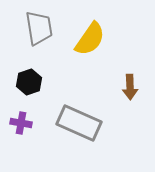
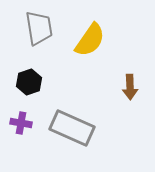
yellow semicircle: moved 1 px down
gray rectangle: moved 7 px left, 5 px down
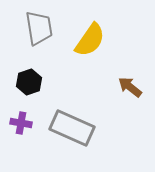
brown arrow: rotated 130 degrees clockwise
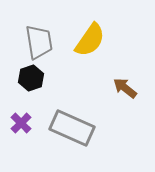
gray trapezoid: moved 14 px down
black hexagon: moved 2 px right, 4 px up
brown arrow: moved 5 px left, 1 px down
purple cross: rotated 35 degrees clockwise
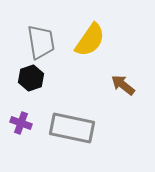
gray trapezoid: moved 2 px right
brown arrow: moved 2 px left, 3 px up
purple cross: rotated 25 degrees counterclockwise
gray rectangle: rotated 12 degrees counterclockwise
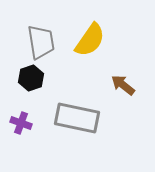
gray rectangle: moved 5 px right, 10 px up
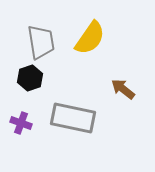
yellow semicircle: moved 2 px up
black hexagon: moved 1 px left
brown arrow: moved 4 px down
gray rectangle: moved 4 px left
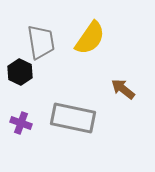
black hexagon: moved 10 px left, 6 px up; rotated 15 degrees counterclockwise
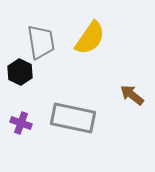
brown arrow: moved 9 px right, 6 px down
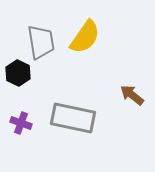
yellow semicircle: moved 5 px left, 1 px up
black hexagon: moved 2 px left, 1 px down
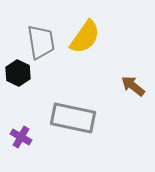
brown arrow: moved 1 px right, 9 px up
purple cross: moved 14 px down; rotated 10 degrees clockwise
